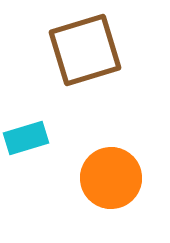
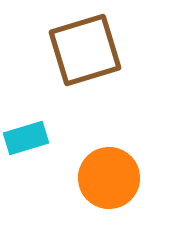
orange circle: moved 2 px left
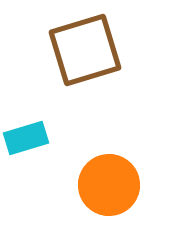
orange circle: moved 7 px down
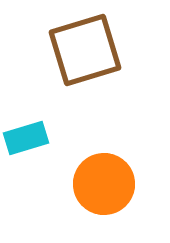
orange circle: moved 5 px left, 1 px up
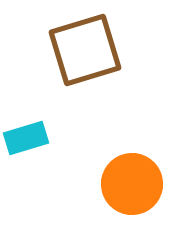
orange circle: moved 28 px right
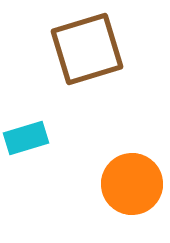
brown square: moved 2 px right, 1 px up
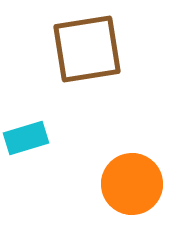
brown square: rotated 8 degrees clockwise
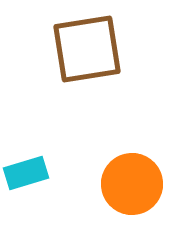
cyan rectangle: moved 35 px down
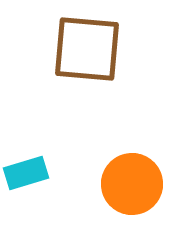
brown square: rotated 14 degrees clockwise
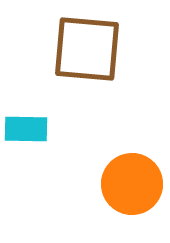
cyan rectangle: moved 44 px up; rotated 18 degrees clockwise
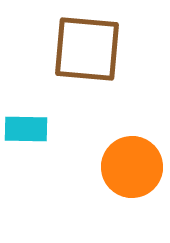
orange circle: moved 17 px up
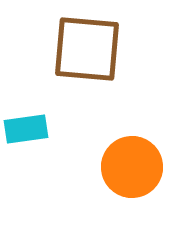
cyan rectangle: rotated 9 degrees counterclockwise
